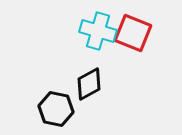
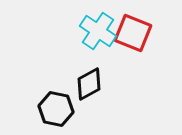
cyan cross: rotated 18 degrees clockwise
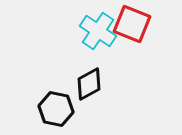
red square: moved 1 px left, 9 px up
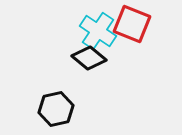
black diamond: moved 26 px up; rotated 68 degrees clockwise
black hexagon: rotated 24 degrees counterclockwise
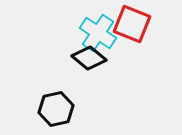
cyan cross: moved 2 px down
